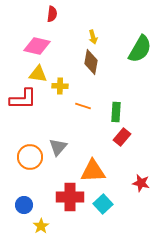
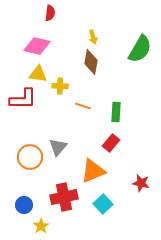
red semicircle: moved 2 px left, 1 px up
red rectangle: moved 11 px left, 6 px down
orange triangle: rotated 20 degrees counterclockwise
red cross: moved 6 px left; rotated 12 degrees counterclockwise
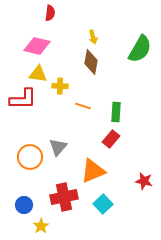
red rectangle: moved 4 px up
red star: moved 3 px right, 2 px up
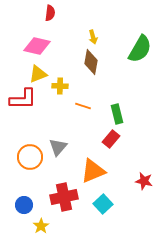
yellow triangle: rotated 30 degrees counterclockwise
green rectangle: moved 1 px right, 2 px down; rotated 18 degrees counterclockwise
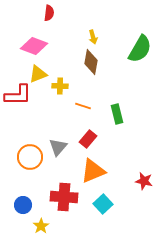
red semicircle: moved 1 px left
pink diamond: moved 3 px left; rotated 8 degrees clockwise
red L-shape: moved 5 px left, 4 px up
red rectangle: moved 23 px left
red cross: rotated 16 degrees clockwise
blue circle: moved 1 px left
